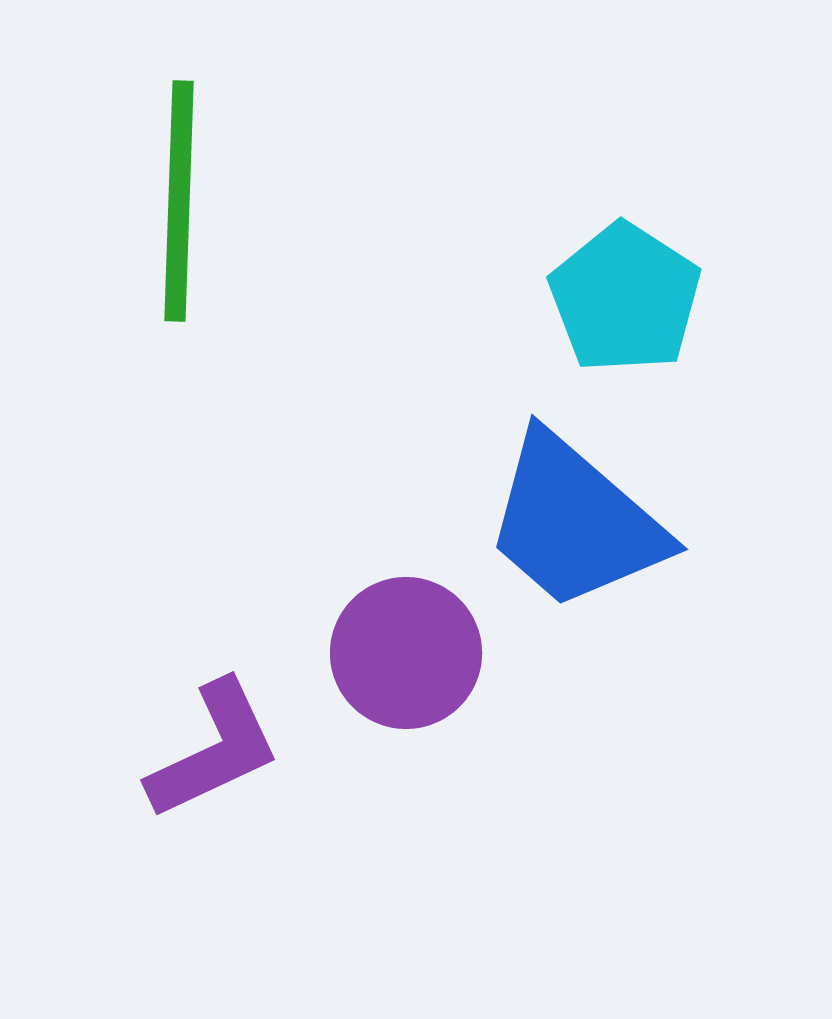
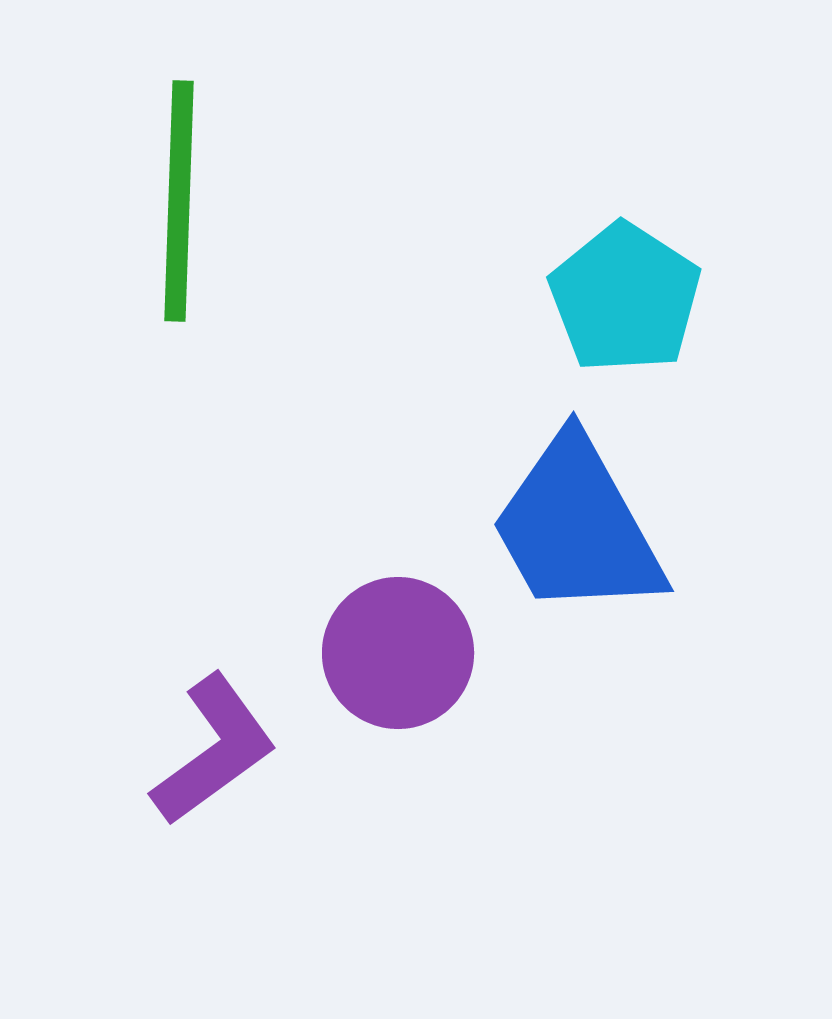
blue trapezoid: moved 2 px right, 5 px down; rotated 20 degrees clockwise
purple circle: moved 8 px left
purple L-shape: rotated 11 degrees counterclockwise
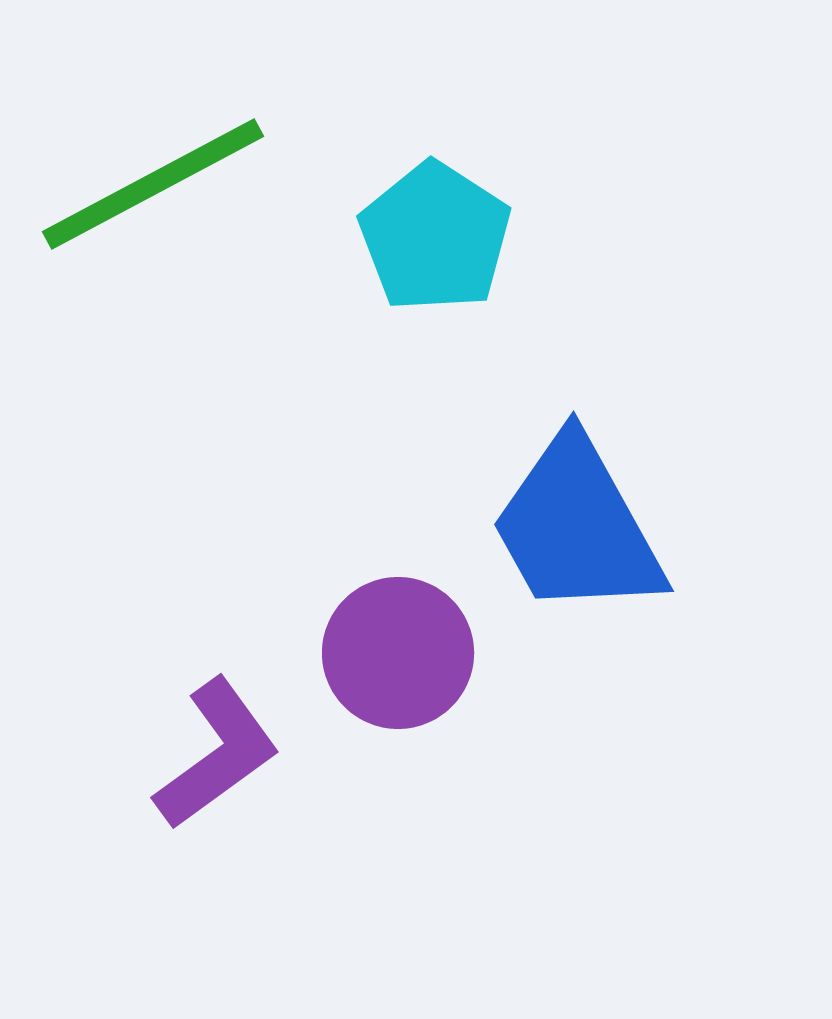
green line: moved 26 px left, 17 px up; rotated 60 degrees clockwise
cyan pentagon: moved 190 px left, 61 px up
purple L-shape: moved 3 px right, 4 px down
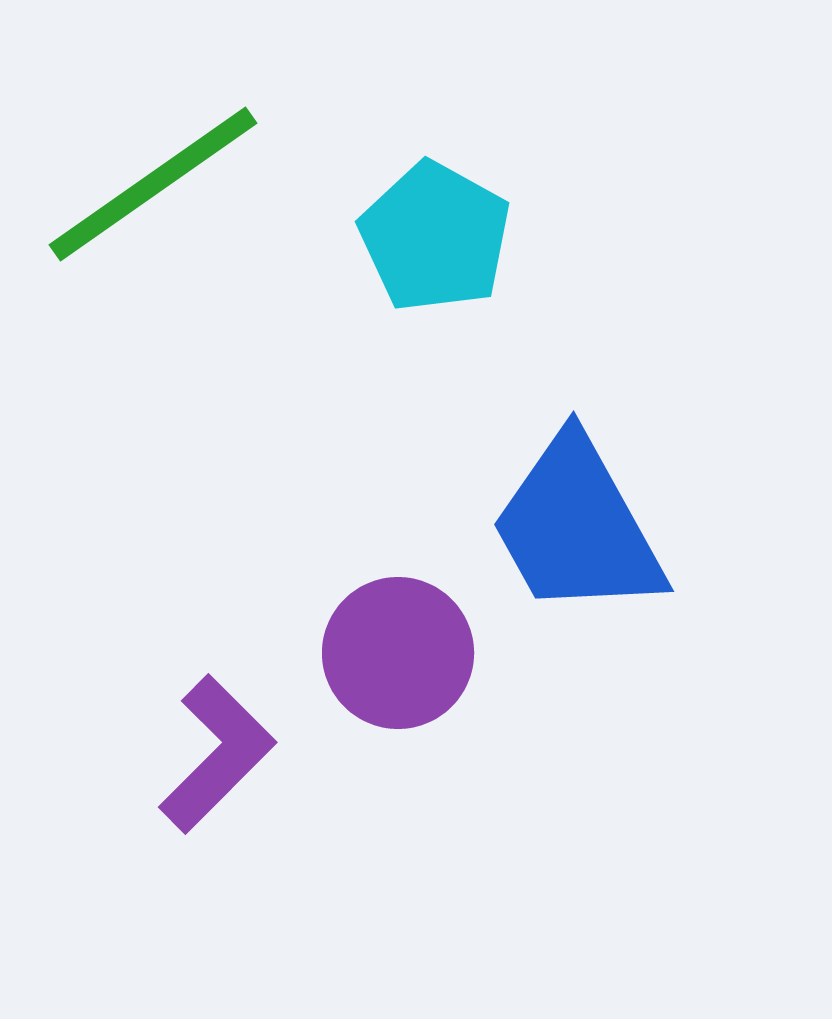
green line: rotated 7 degrees counterclockwise
cyan pentagon: rotated 4 degrees counterclockwise
purple L-shape: rotated 9 degrees counterclockwise
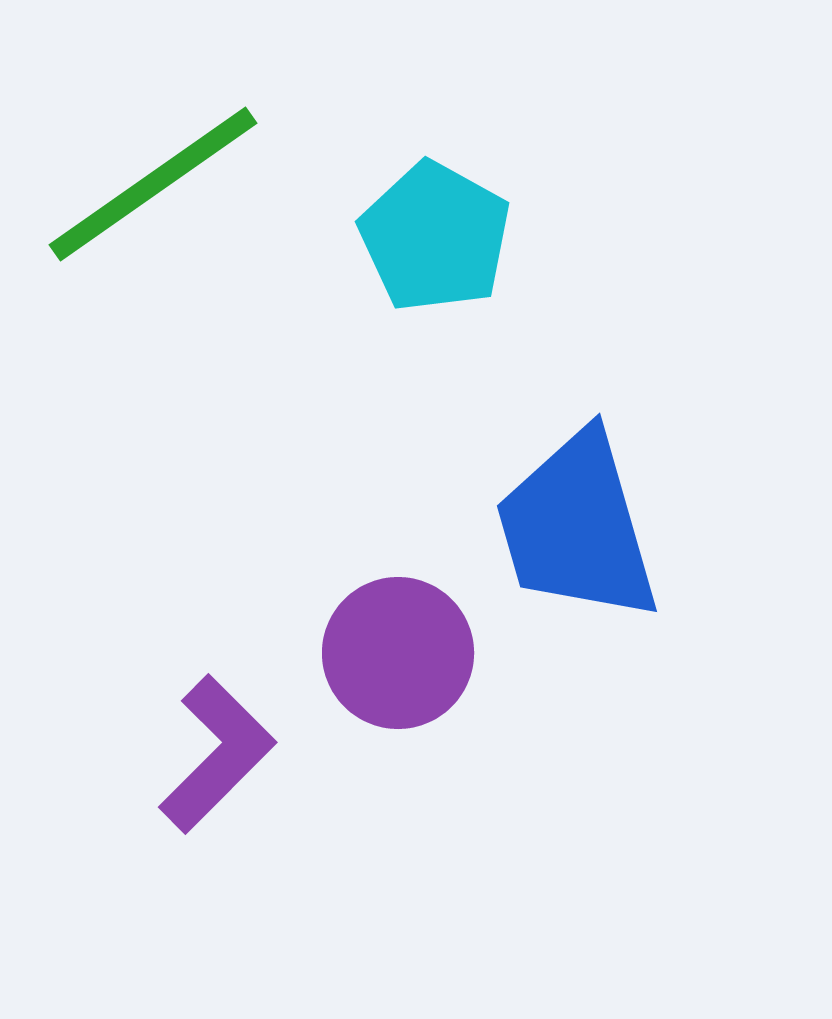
blue trapezoid: rotated 13 degrees clockwise
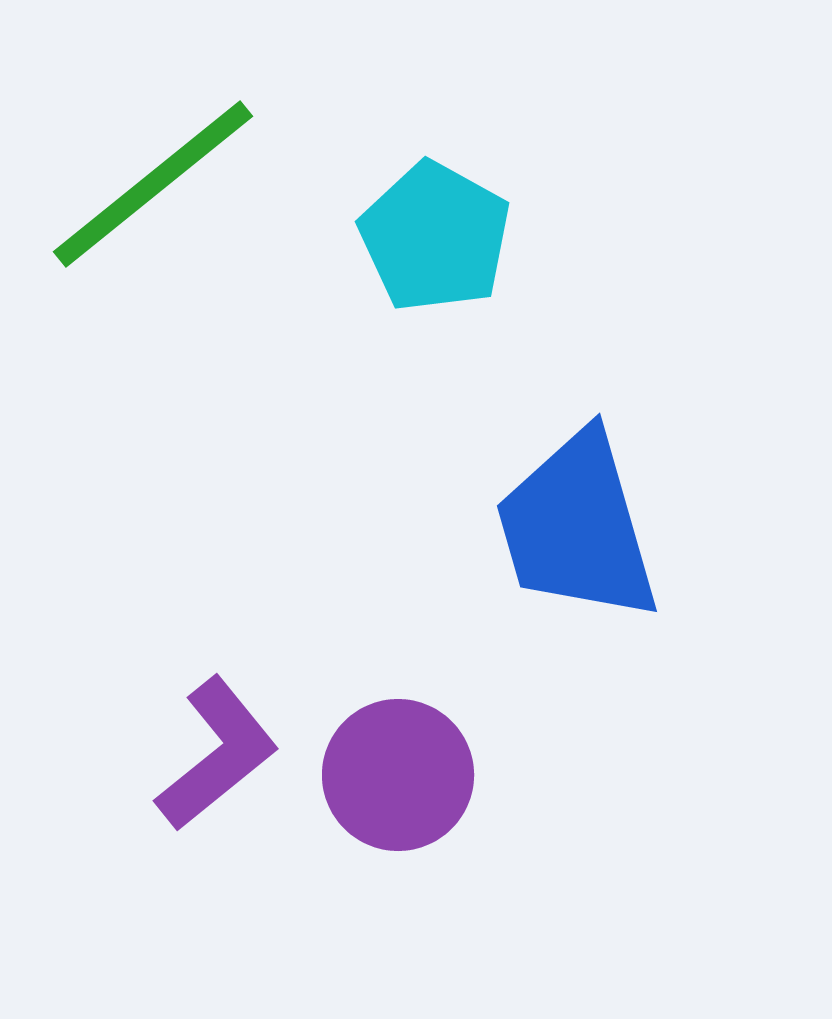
green line: rotated 4 degrees counterclockwise
purple circle: moved 122 px down
purple L-shape: rotated 6 degrees clockwise
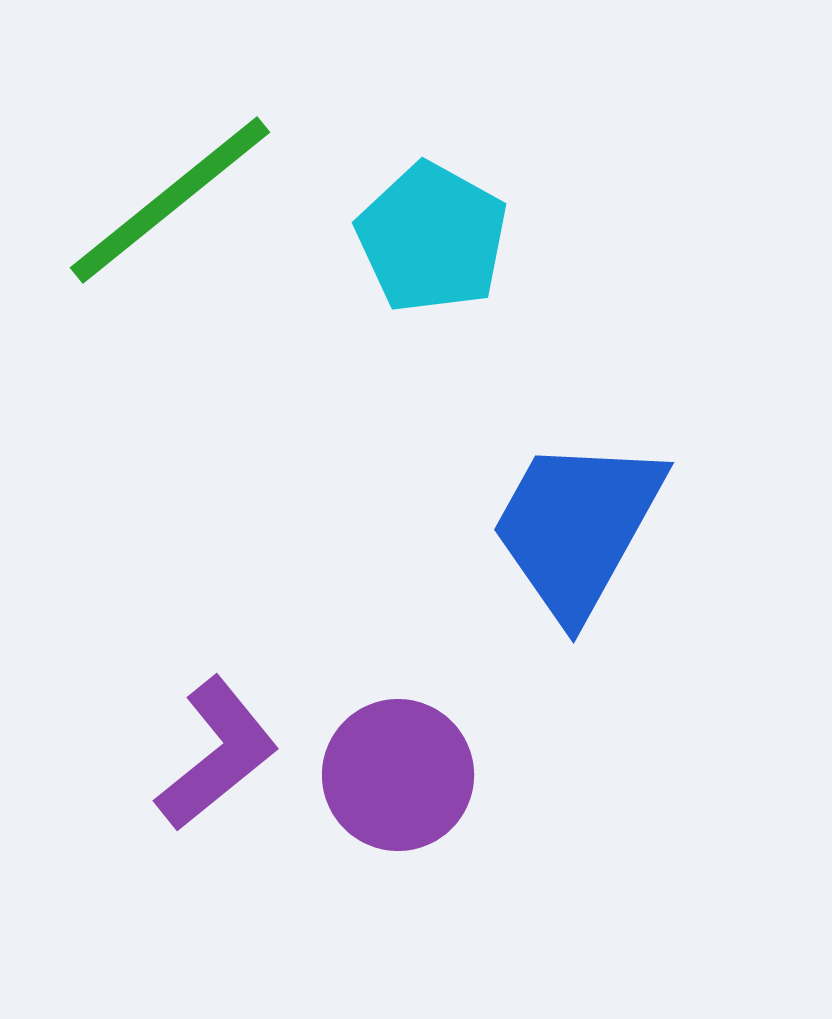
green line: moved 17 px right, 16 px down
cyan pentagon: moved 3 px left, 1 px down
blue trapezoid: rotated 45 degrees clockwise
